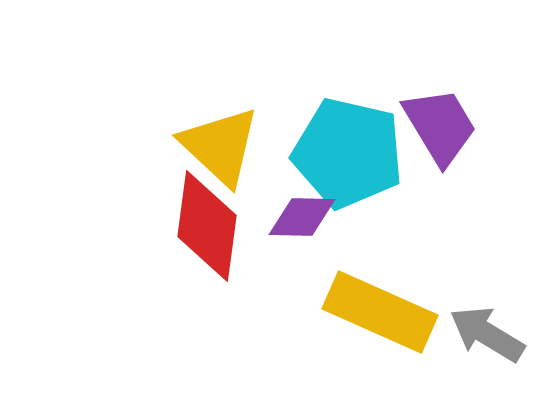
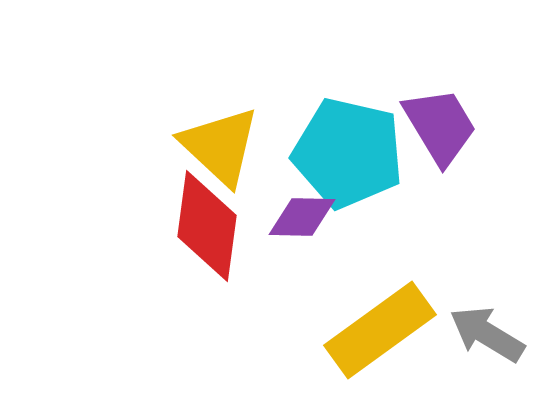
yellow rectangle: moved 18 px down; rotated 60 degrees counterclockwise
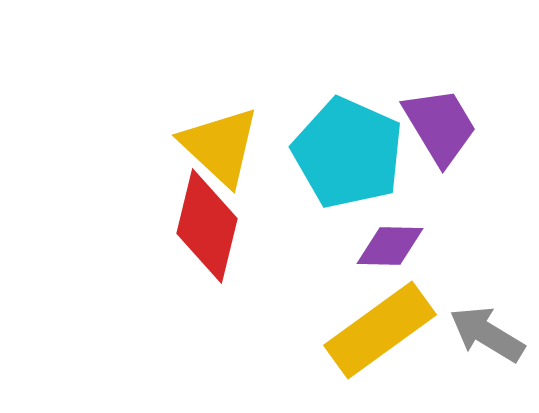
cyan pentagon: rotated 11 degrees clockwise
purple diamond: moved 88 px right, 29 px down
red diamond: rotated 6 degrees clockwise
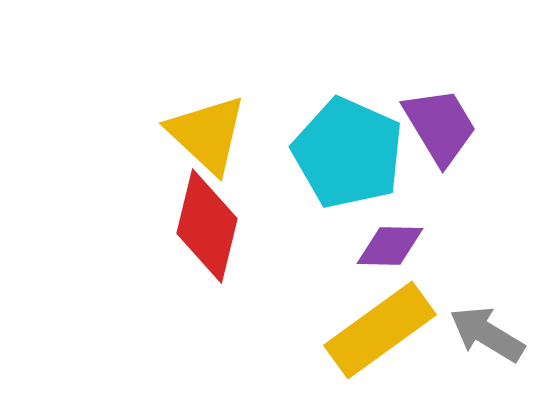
yellow triangle: moved 13 px left, 12 px up
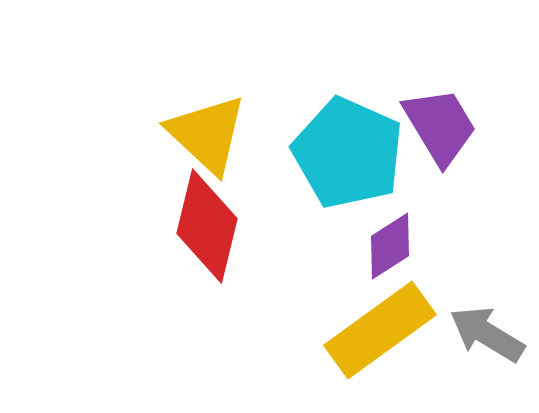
purple diamond: rotated 34 degrees counterclockwise
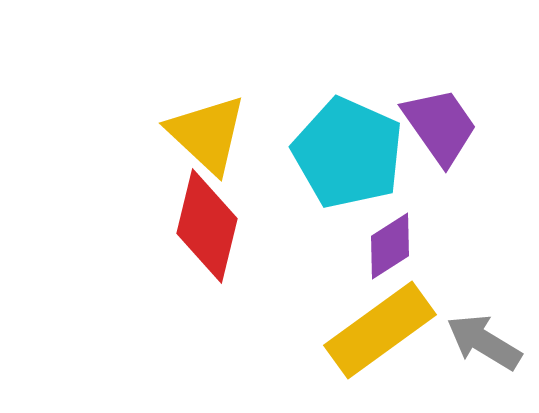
purple trapezoid: rotated 4 degrees counterclockwise
gray arrow: moved 3 px left, 8 px down
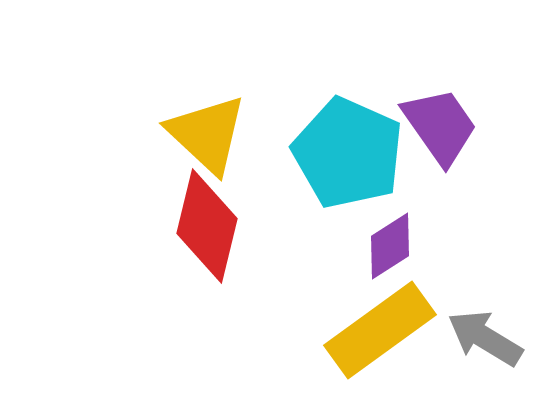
gray arrow: moved 1 px right, 4 px up
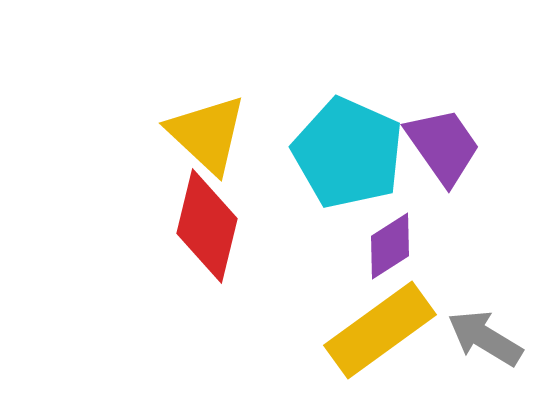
purple trapezoid: moved 3 px right, 20 px down
